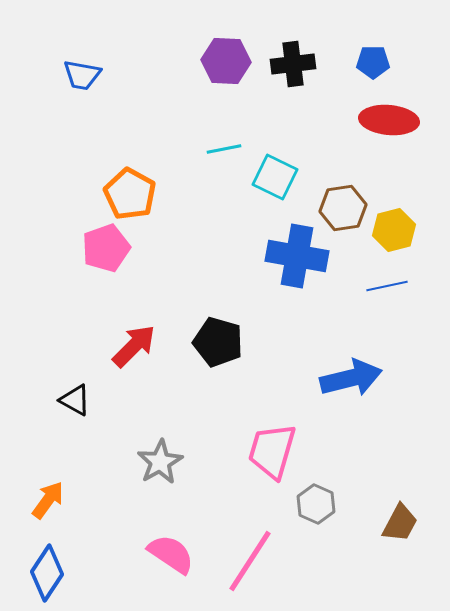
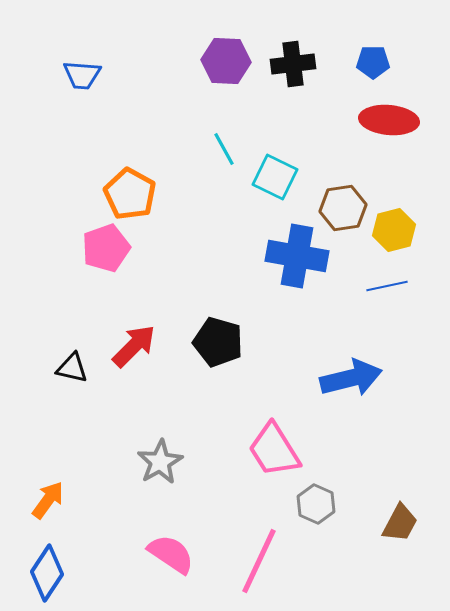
blue trapezoid: rotated 6 degrees counterclockwise
cyan line: rotated 72 degrees clockwise
black triangle: moved 3 px left, 32 px up; rotated 16 degrees counterclockwise
pink trapezoid: moved 2 px right, 1 px up; rotated 48 degrees counterclockwise
pink line: moved 9 px right; rotated 8 degrees counterclockwise
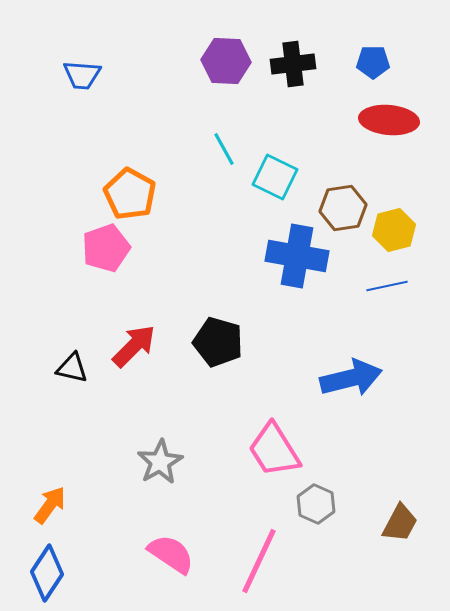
orange arrow: moved 2 px right, 5 px down
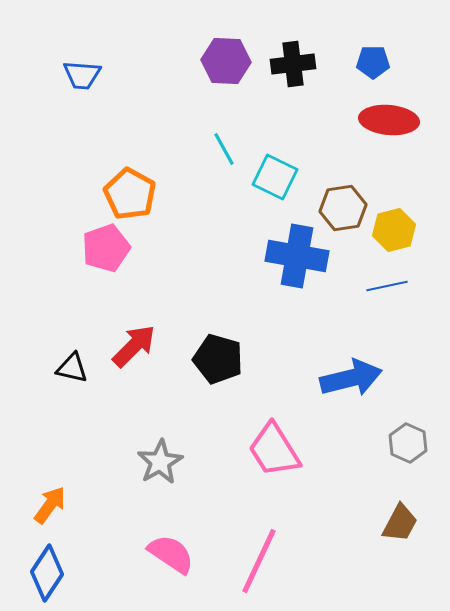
black pentagon: moved 17 px down
gray hexagon: moved 92 px right, 61 px up
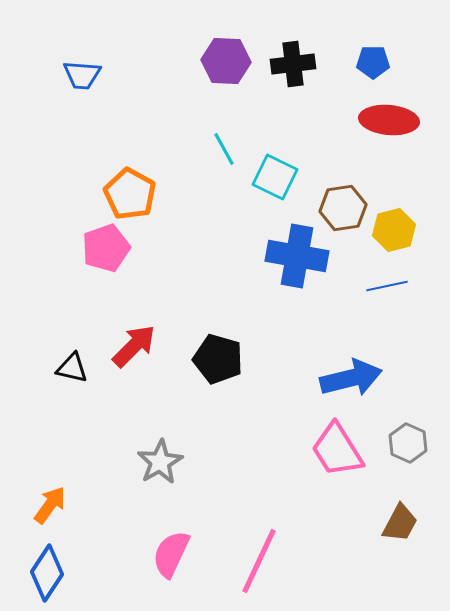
pink trapezoid: moved 63 px right
pink semicircle: rotated 99 degrees counterclockwise
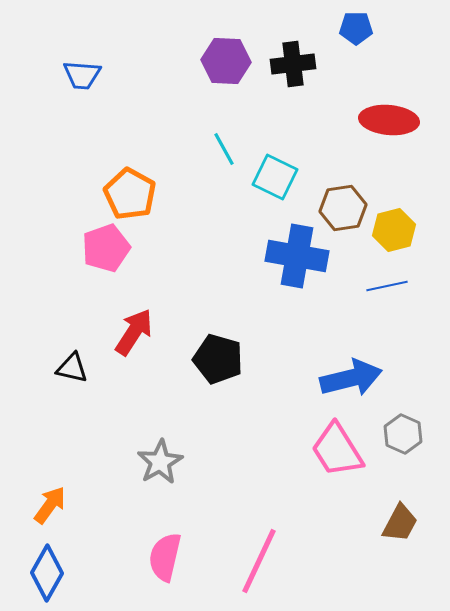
blue pentagon: moved 17 px left, 34 px up
red arrow: moved 14 px up; rotated 12 degrees counterclockwise
gray hexagon: moved 5 px left, 9 px up
pink semicircle: moved 6 px left, 3 px down; rotated 12 degrees counterclockwise
blue diamond: rotated 4 degrees counterclockwise
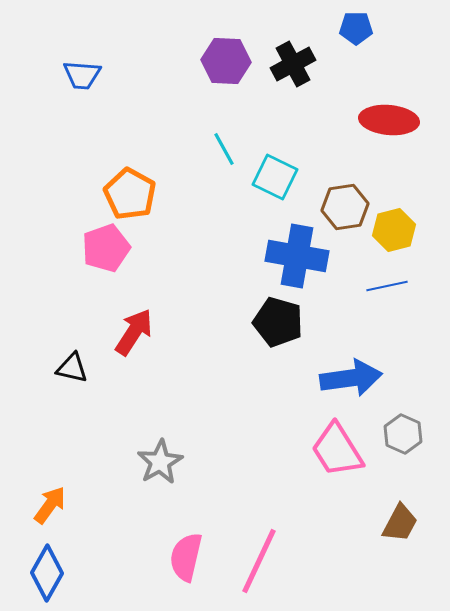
black cross: rotated 21 degrees counterclockwise
brown hexagon: moved 2 px right, 1 px up
black pentagon: moved 60 px right, 37 px up
blue arrow: rotated 6 degrees clockwise
pink semicircle: moved 21 px right
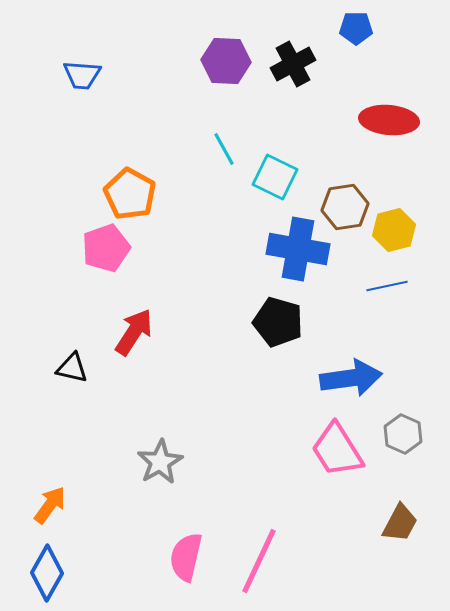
blue cross: moved 1 px right, 7 px up
